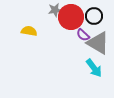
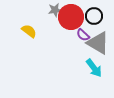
yellow semicircle: rotated 28 degrees clockwise
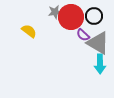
gray star: moved 2 px down
cyan arrow: moved 6 px right, 4 px up; rotated 36 degrees clockwise
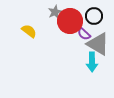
gray star: rotated 16 degrees counterclockwise
red circle: moved 1 px left, 4 px down
purple semicircle: moved 1 px right, 1 px up
gray triangle: moved 1 px down
cyan arrow: moved 8 px left, 2 px up
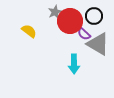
cyan arrow: moved 18 px left, 2 px down
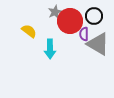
purple semicircle: rotated 48 degrees clockwise
cyan arrow: moved 24 px left, 15 px up
